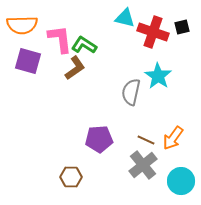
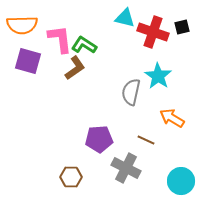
orange arrow: moved 1 px left, 20 px up; rotated 85 degrees clockwise
gray cross: moved 17 px left, 3 px down; rotated 24 degrees counterclockwise
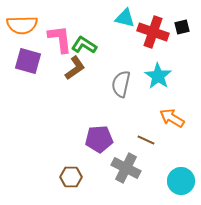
gray semicircle: moved 10 px left, 8 px up
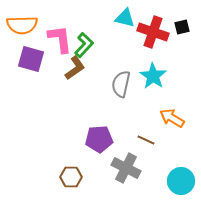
green L-shape: rotated 100 degrees clockwise
purple square: moved 3 px right, 2 px up
cyan star: moved 5 px left
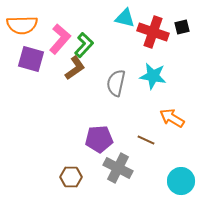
pink L-shape: rotated 48 degrees clockwise
cyan star: rotated 24 degrees counterclockwise
gray semicircle: moved 5 px left, 1 px up
gray cross: moved 8 px left
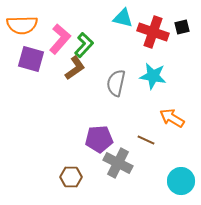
cyan triangle: moved 2 px left
gray cross: moved 5 px up
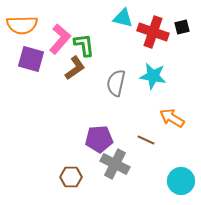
green L-shape: rotated 50 degrees counterclockwise
gray cross: moved 3 px left, 1 px down
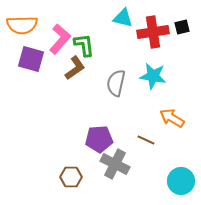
red cross: rotated 28 degrees counterclockwise
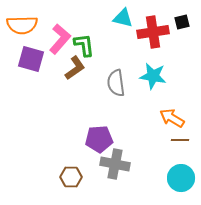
black square: moved 5 px up
gray semicircle: rotated 20 degrees counterclockwise
brown line: moved 34 px right; rotated 24 degrees counterclockwise
gray cross: rotated 16 degrees counterclockwise
cyan circle: moved 3 px up
